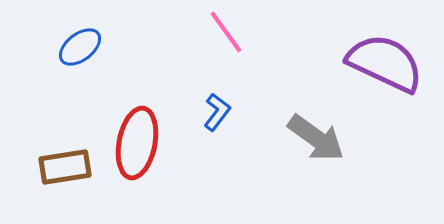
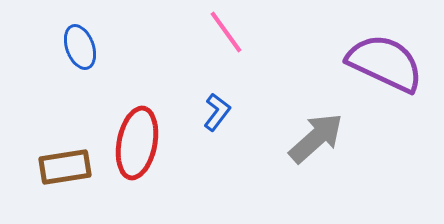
blue ellipse: rotated 72 degrees counterclockwise
gray arrow: rotated 78 degrees counterclockwise
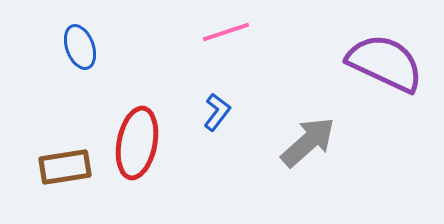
pink line: rotated 72 degrees counterclockwise
gray arrow: moved 8 px left, 4 px down
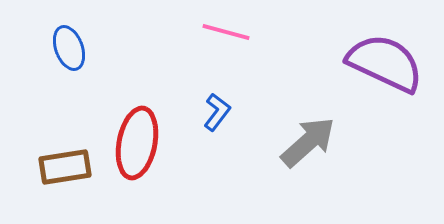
pink line: rotated 33 degrees clockwise
blue ellipse: moved 11 px left, 1 px down
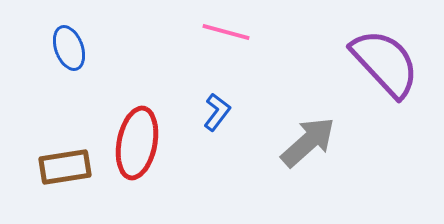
purple semicircle: rotated 22 degrees clockwise
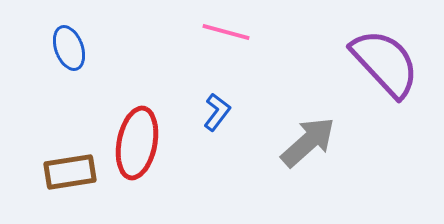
brown rectangle: moved 5 px right, 5 px down
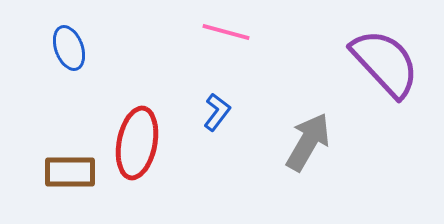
gray arrow: rotated 18 degrees counterclockwise
brown rectangle: rotated 9 degrees clockwise
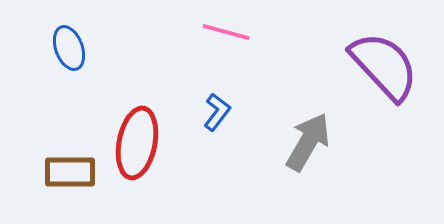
purple semicircle: moved 1 px left, 3 px down
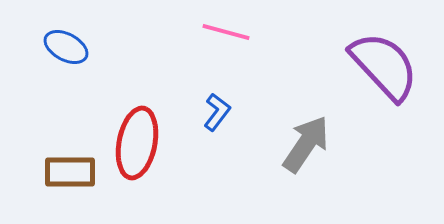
blue ellipse: moved 3 px left, 1 px up; rotated 42 degrees counterclockwise
gray arrow: moved 2 px left, 2 px down; rotated 4 degrees clockwise
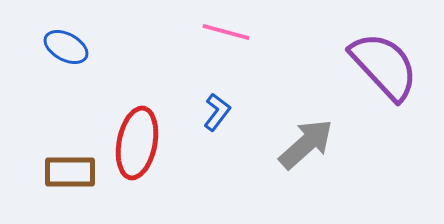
gray arrow: rotated 14 degrees clockwise
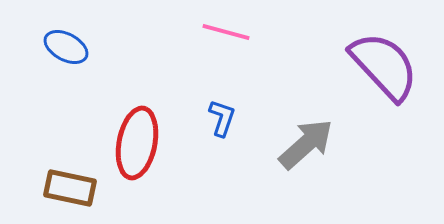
blue L-shape: moved 5 px right, 6 px down; rotated 18 degrees counterclockwise
brown rectangle: moved 16 px down; rotated 12 degrees clockwise
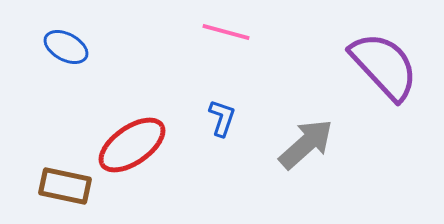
red ellipse: moved 5 px left, 2 px down; rotated 44 degrees clockwise
brown rectangle: moved 5 px left, 2 px up
